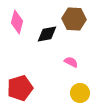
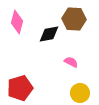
black diamond: moved 2 px right
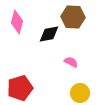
brown hexagon: moved 1 px left, 2 px up
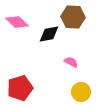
pink diamond: rotated 60 degrees counterclockwise
yellow circle: moved 1 px right, 1 px up
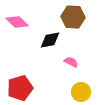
black diamond: moved 1 px right, 6 px down
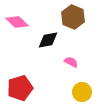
brown hexagon: rotated 20 degrees clockwise
black diamond: moved 2 px left
yellow circle: moved 1 px right
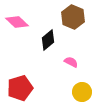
black diamond: rotated 30 degrees counterclockwise
